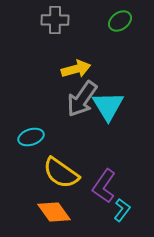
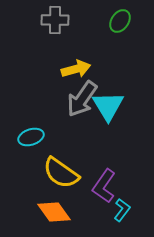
green ellipse: rotated 20 degrees counterclockwise
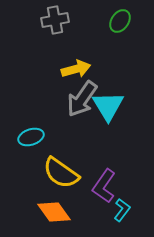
gray cross: rotated 12 degrees counterclockwise
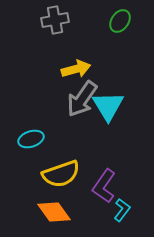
cyan ellipse: moved 2 px down
yellow semicircle: moved 1 px down; rotated 54 degrees counterclockwise
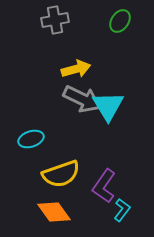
gray arrow: rotated 99 degrees counterclockwise
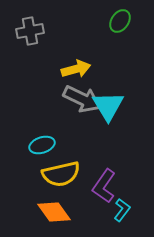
gray cross: moved 25 px left, 11 px down
cyan ellipse: moved 11 px right, 6 px down
yellow semicircle: rotated 6 degrees clockwise
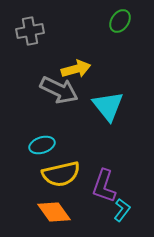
gray arrow: moved 23 px left, 9 px up
cyan triangle: rotated 8 degrees counterclockwise
purple L-shape: rotated 16 degrees counterclockwise
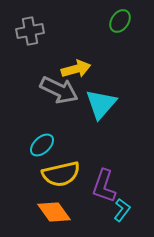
cyan triangle: moved 7 px left, 2 px up; rotated 20 degrees clockwise
cyan ellipse: rotated 25 degrees counterclockwise
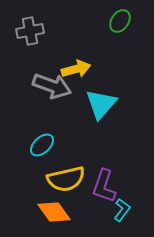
gray arrow: moved 7 px left, 4 px up; rotated 6 degrees counterclockwise
yellow semicircle: moved 5 px right, 5 px down
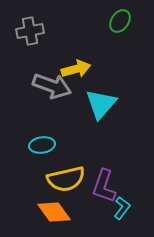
cyan ellipse: rotated 35 degrees clockwise
cyan L-shape: moved 2 px up
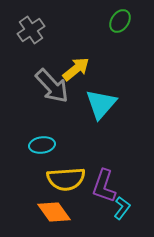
gray cross: moved 1 px right, 1 px up; rotated 24 degrees counterclockwise
yellow arrow: rotated 24 degrees counterclockwise
gray arrow: rotated 27 degrees clockwise
yellow semicircle: rotated 9 degrees clockwise
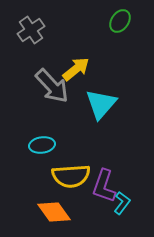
yellow semicircle: moved 5 px right, 3 px up
cyan L-shape: moved 5 px up
